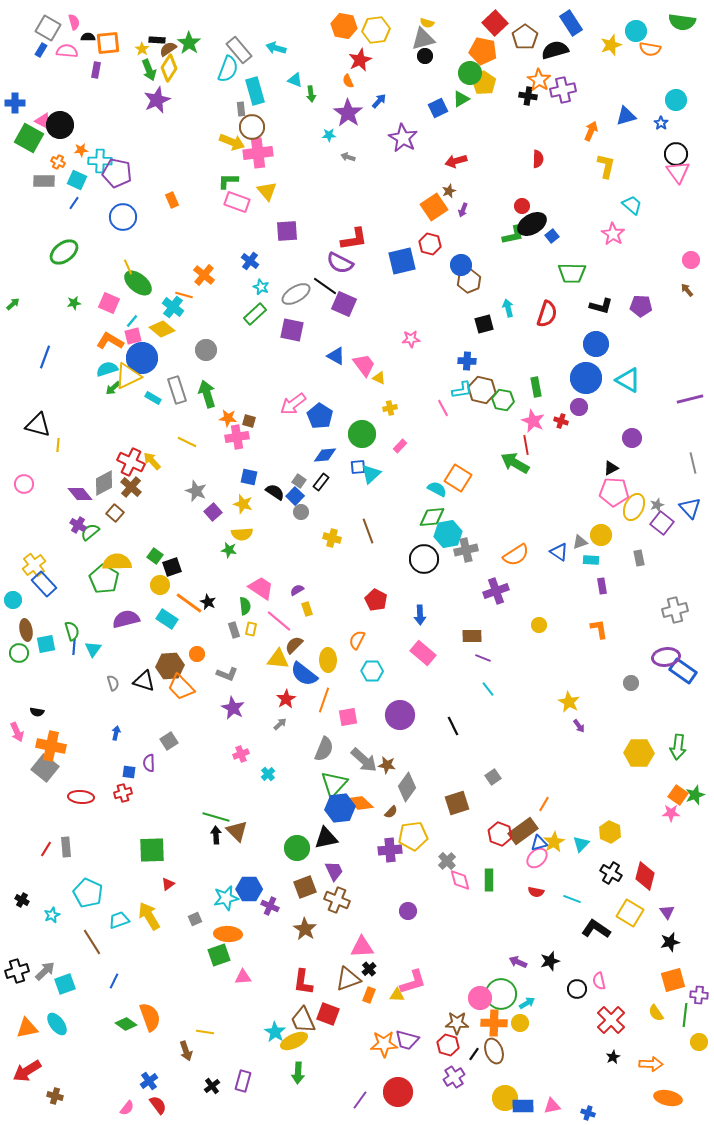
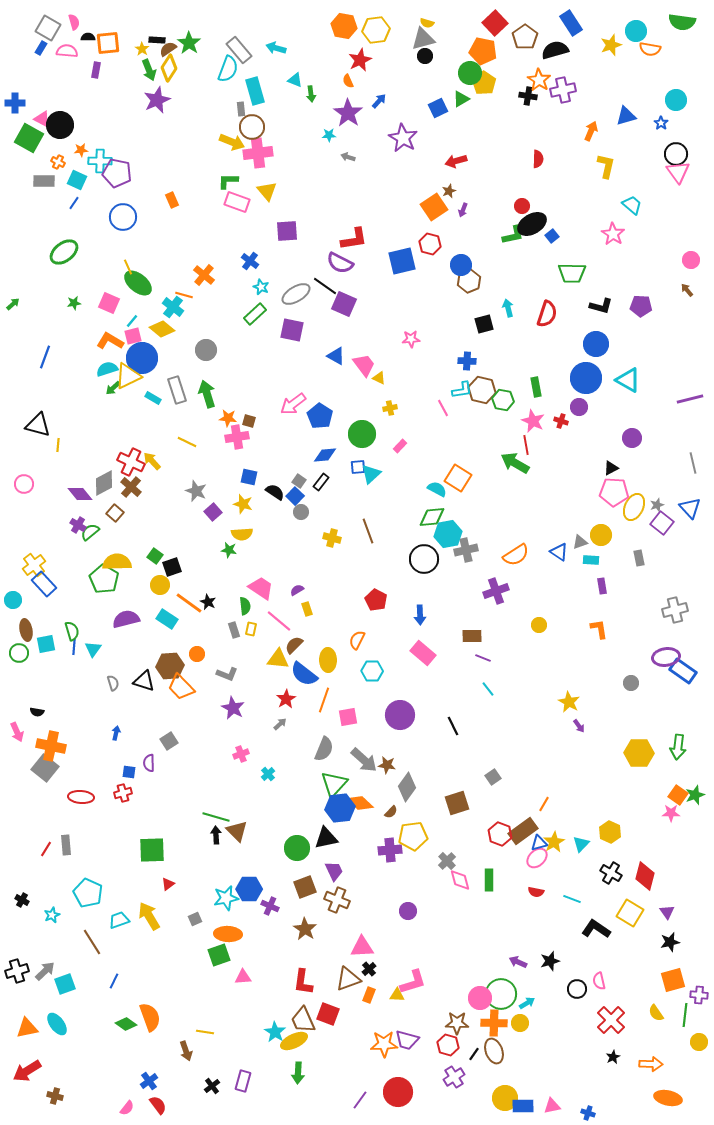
blue rectangle at (41, 50): moved 2 px up
pink triangle at (43, 121): moved 1 px left, 2 px up
gray rectangle at (66, 847): moved 2 px up
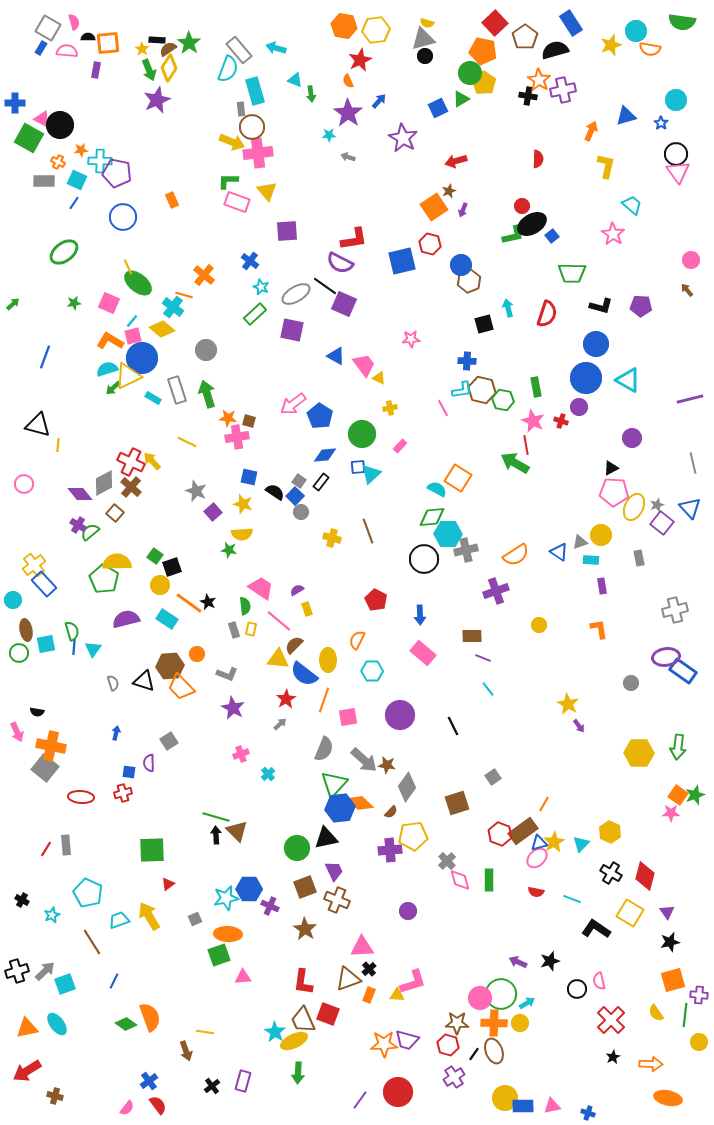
cyan hexagon at (448, 534): rotated 12 degrees clockwise
yellow star at (569, 702): moved 1 px left, 2 px down
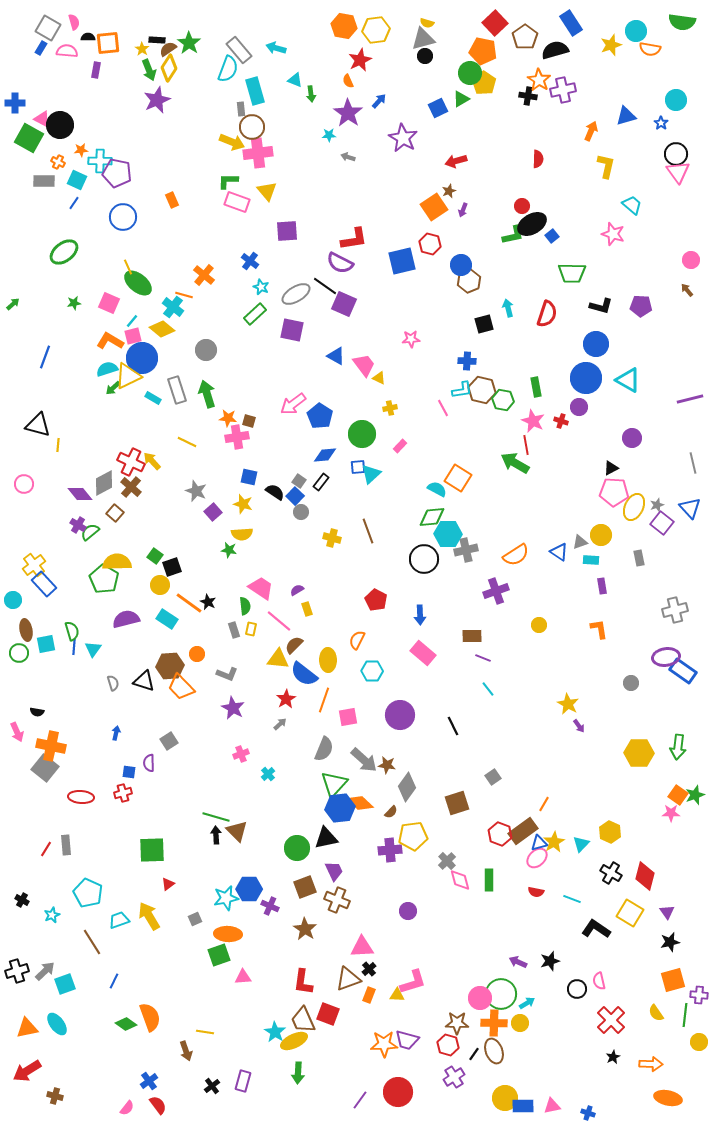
pink star at (613, 234): rotated 15 degrees counterclockwise
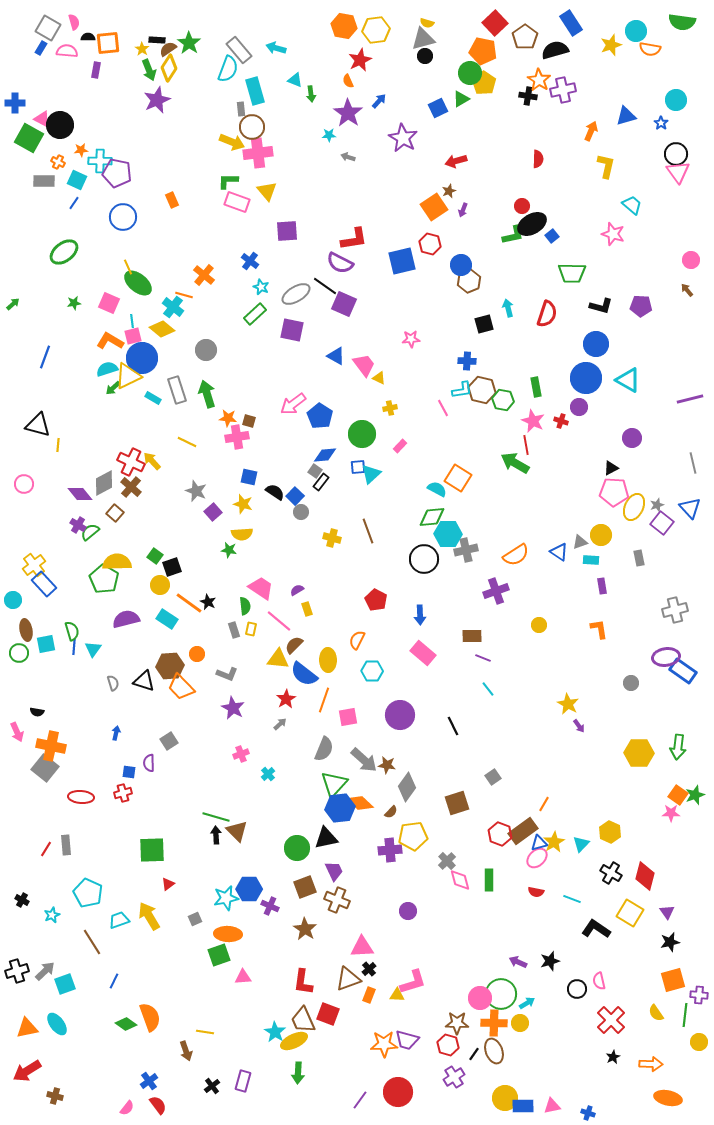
cyan line at (132, 321): rotated 48 degrees counterclockwise
gray square at (299, 481): moved 16 px right, 10 px up
